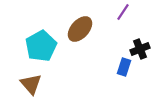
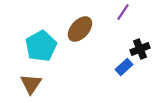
blue rectangle: rotated 30 degrees clockwise
brown triangle: rotated 15 degrees clockwise
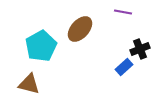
purple line: rotated 66 degrees clockwise
brown triangle: moved 2 px left; rotated 50 degrees counterclockwise
